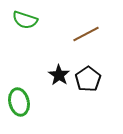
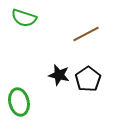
green semicircle: moved 1 px left, 2 px up
black star: rotated 20 degrees counterclockwise
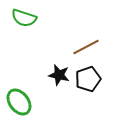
brown line: moved 13 px down
black pentagon: rotated 15 degrees clockwise
green ellipse: rotated 24 degrees counterclockwise
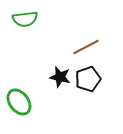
green semicircle: moved 1 px right, 1 px down; rotated 25 degrees counterclockwise
black star: moved 1 px right, 2 px down
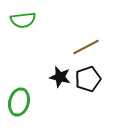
green semicircle: moved 2 px left, 1 px down
green ellipse: rotated 52 degrees clockwise
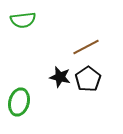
black pentagon: rotated 15 degrees counterclockwise
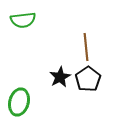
brown line: rotated 68 degrees counterclockwise
black star: rotated 30 degrees clockwise
